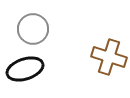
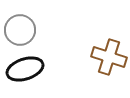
gray circle: moved 13 px left, 1 px down
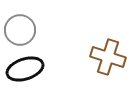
brown cross: moved 1 px left
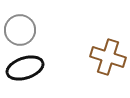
black ellipse: moved 1 px up
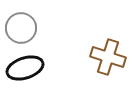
gray circle: moved 1 px right, 2 px up
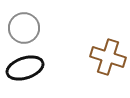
gray circle: moved 3 px right
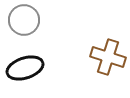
gray circle: moved 8 px up
